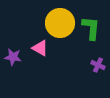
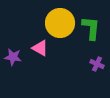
purple cross: moved 1 px left, 1 px up
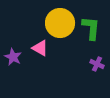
purple star: rotated 18 degrees clockwise
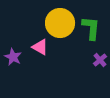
pink triangle: moved 1 px up
purple cross: moved 3 px right, 4 px up; rotated 24 degrees clockwise
